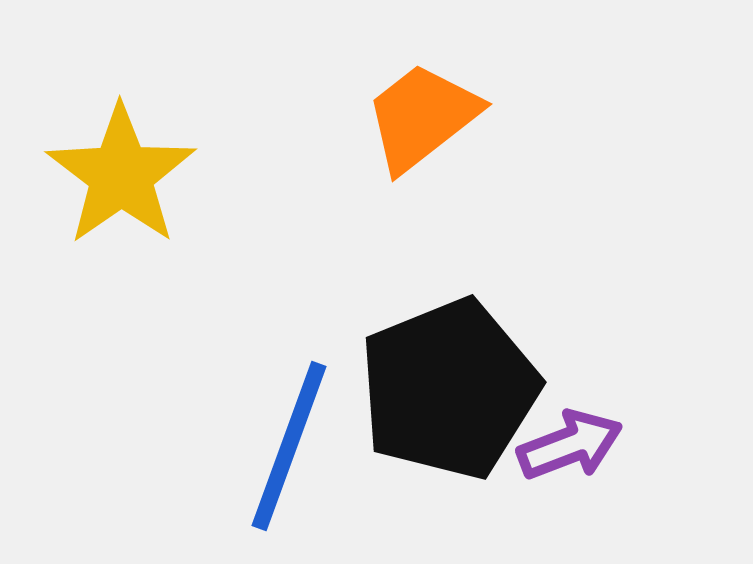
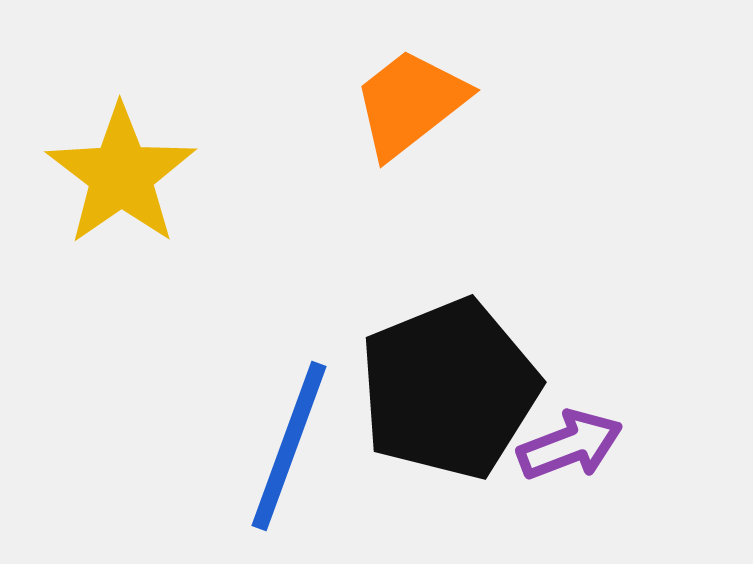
orange trapezoid: moved 12 px left, 14 px up
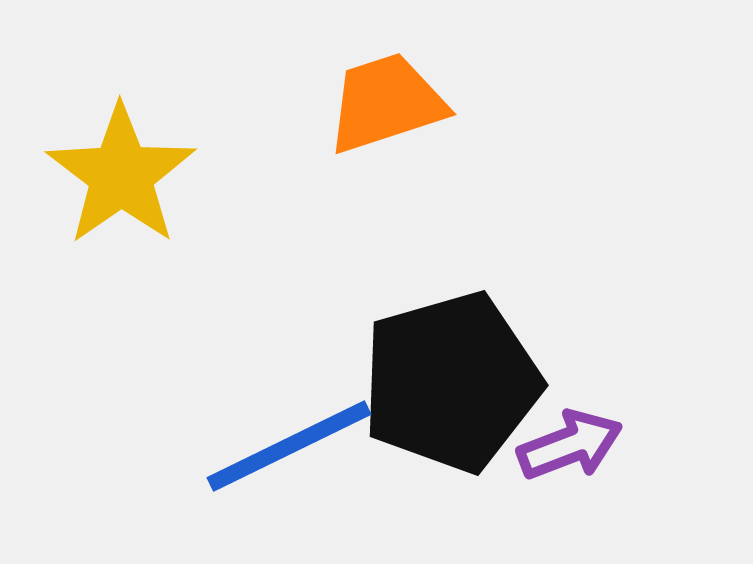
orange trapezoid: moved 24 px left; rotated 20 degrees clockwise
black pentagon: moved 2 px right, 7 px up; rotated 6 degrees clockwise
blue line: rotated 44 degrees clockwise
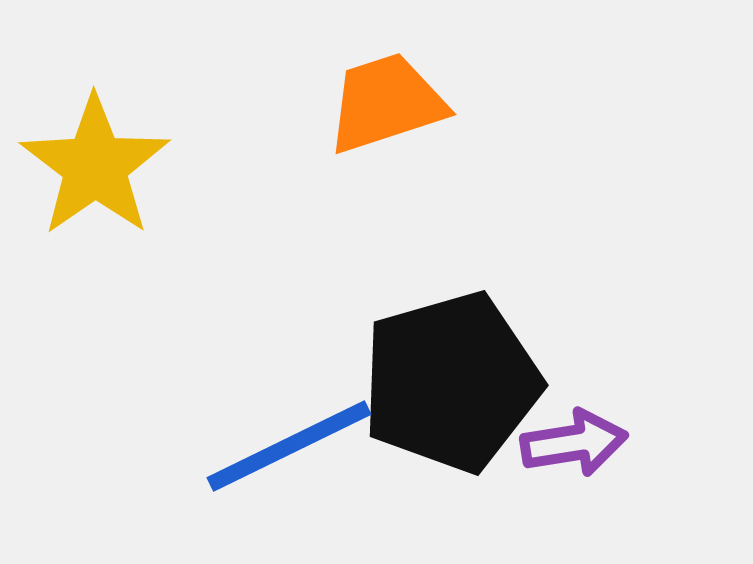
yellow star: moved 26 px left, 9 px up
purple arrow: moved 4 px right, 2 px up; rotated 12 degrees clockwise
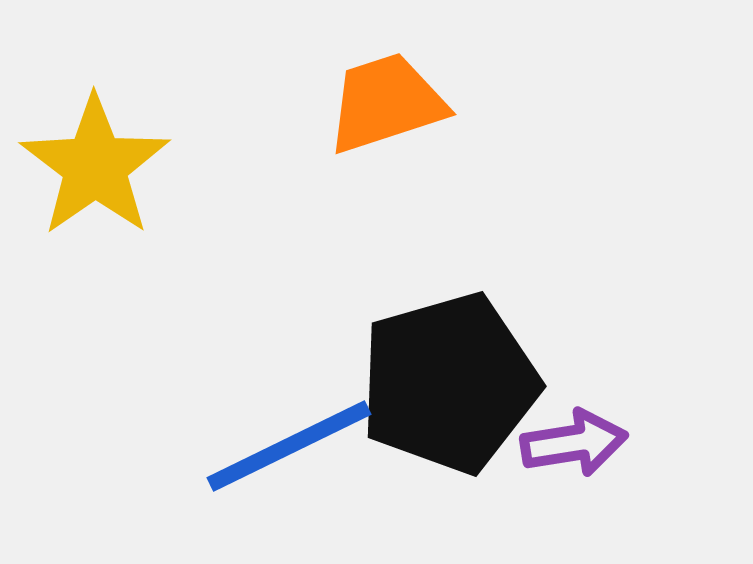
black pentagon: moved 2 px left, 1 px down
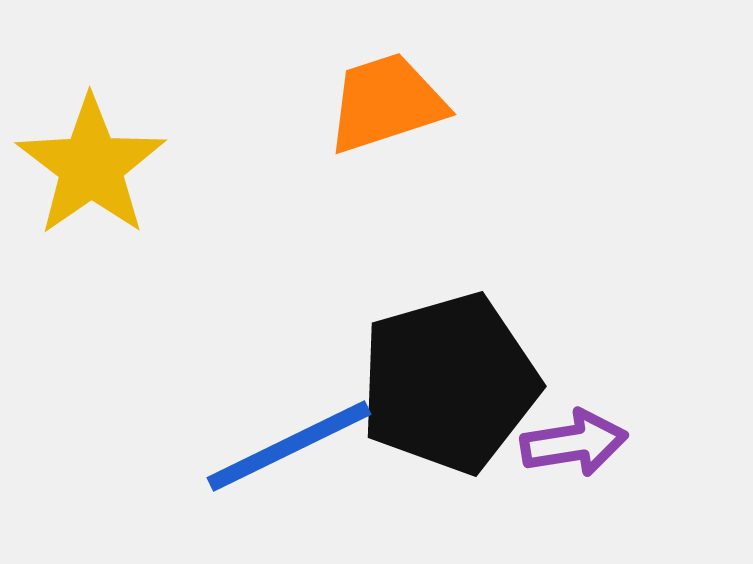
yellow star: moved 4 px left
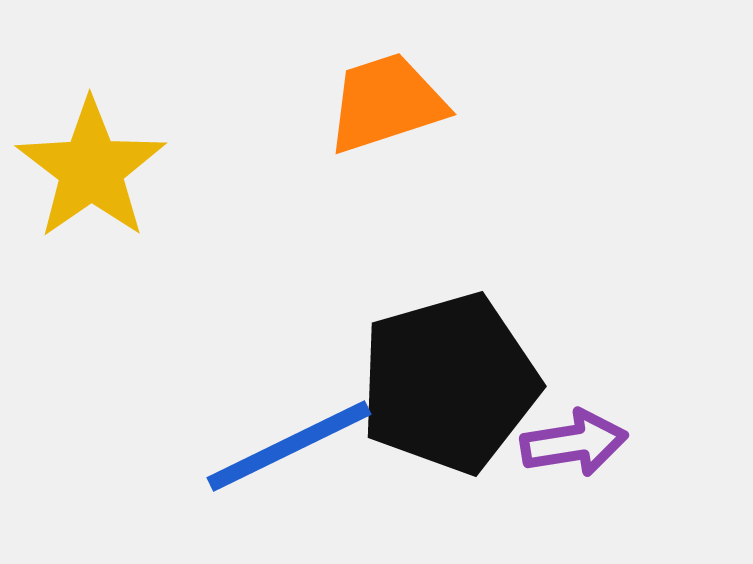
yellow star: moved 3 px down
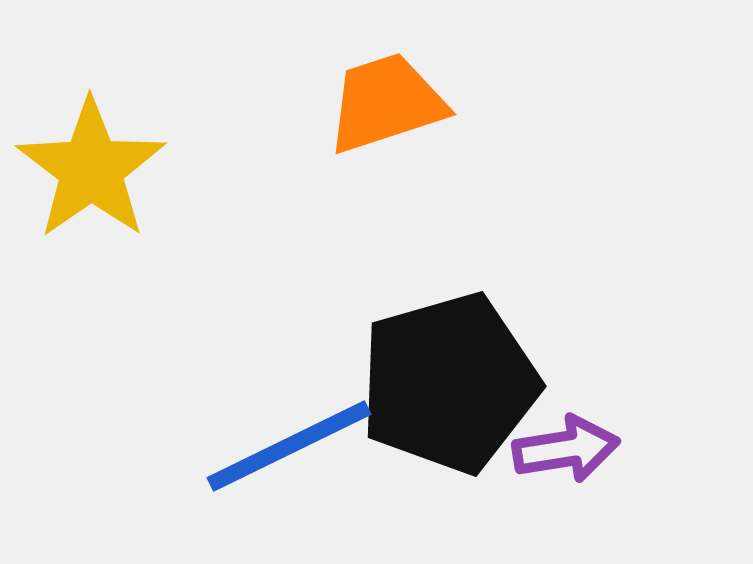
purple arrow: moved 8 px left, 6 px down
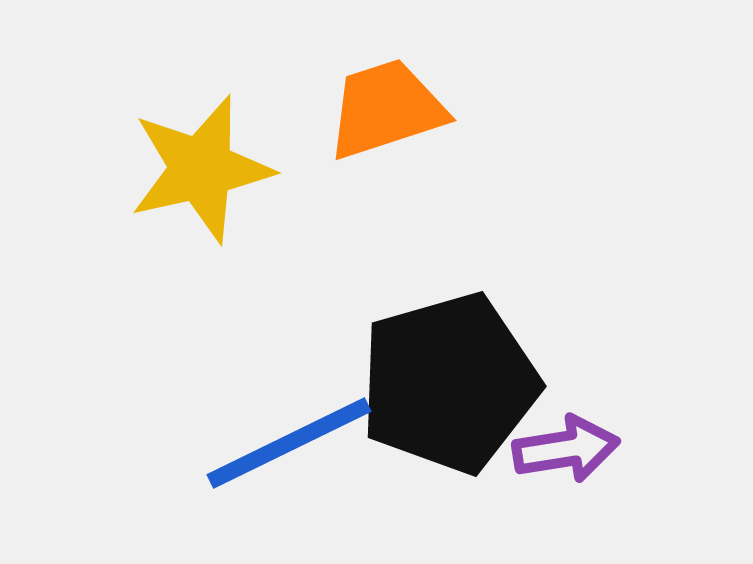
orange trapezoid: moved 6 px down
yellow star: moved 110 px right; rotated 22 degrees clockwise
blue line: moved 3 px up
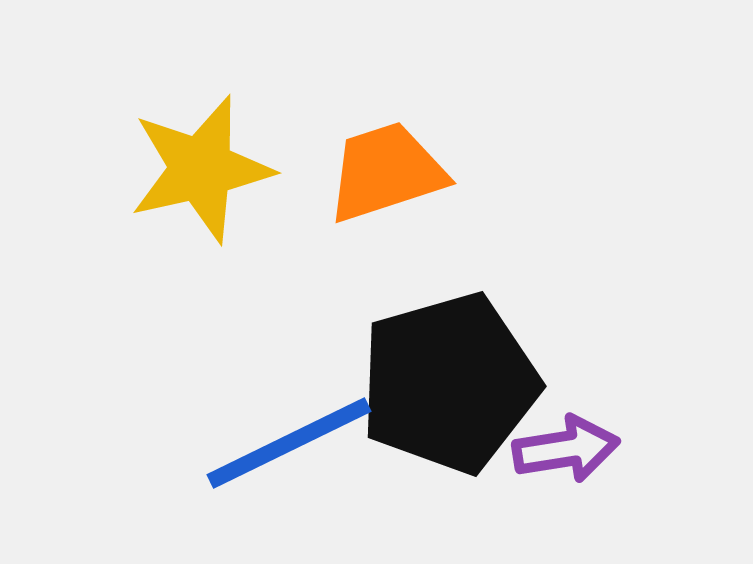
orange trapezoid: moved 63 px down
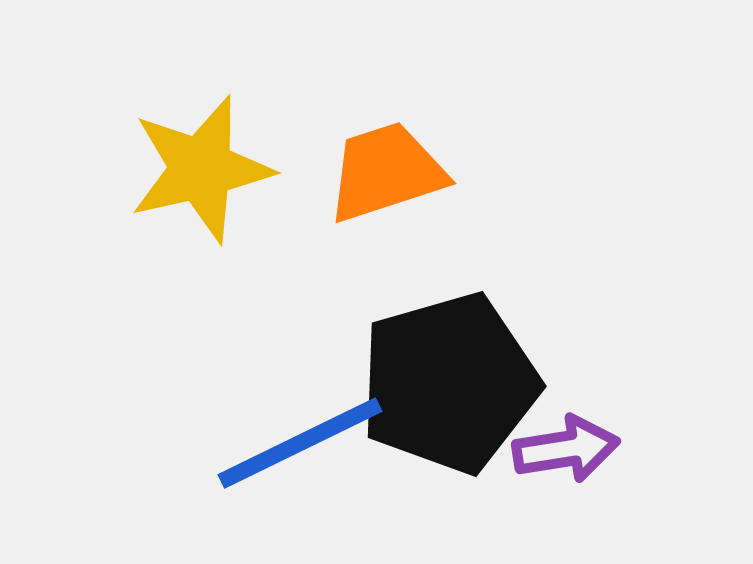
blue line: moved 11 px right
